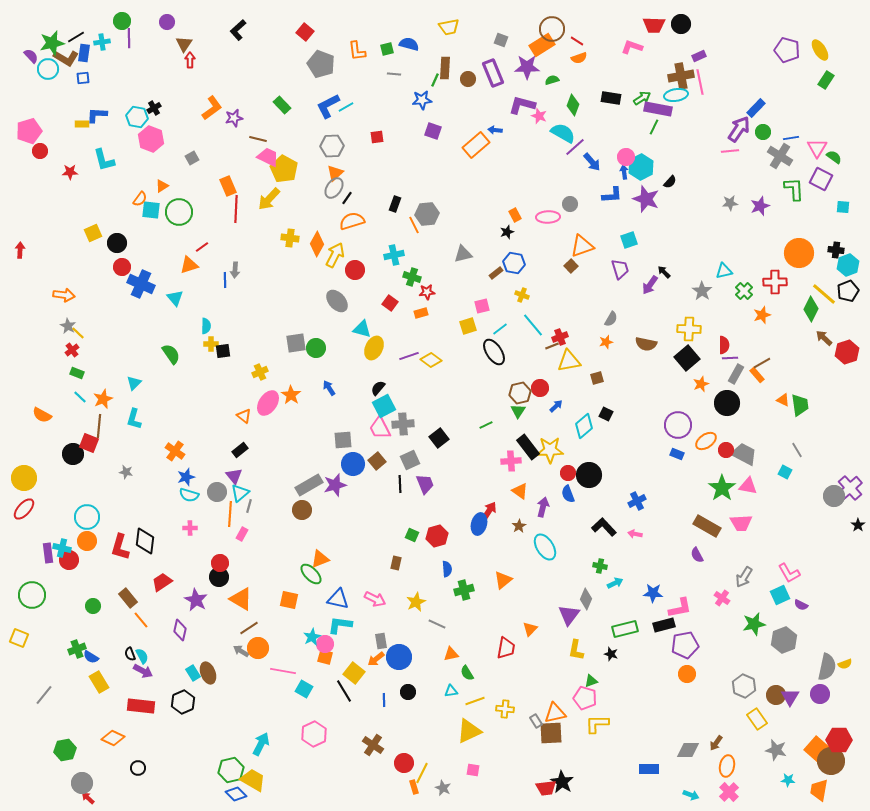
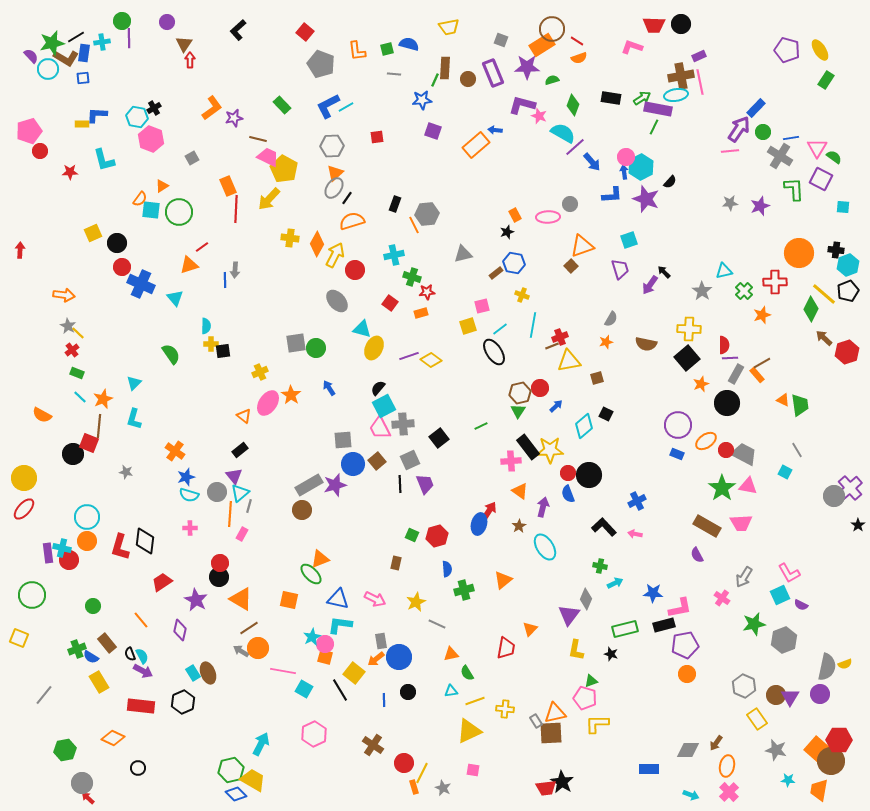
cyan line at (533, 325): rotated 50 degrees clockwise
green line at (486, 425): moved 5 px left, 1 px down
brown rectangle at (128, 598): moved 21 px left, 45 px down
black line at (344, 691): moved 4 px left, 1 px up
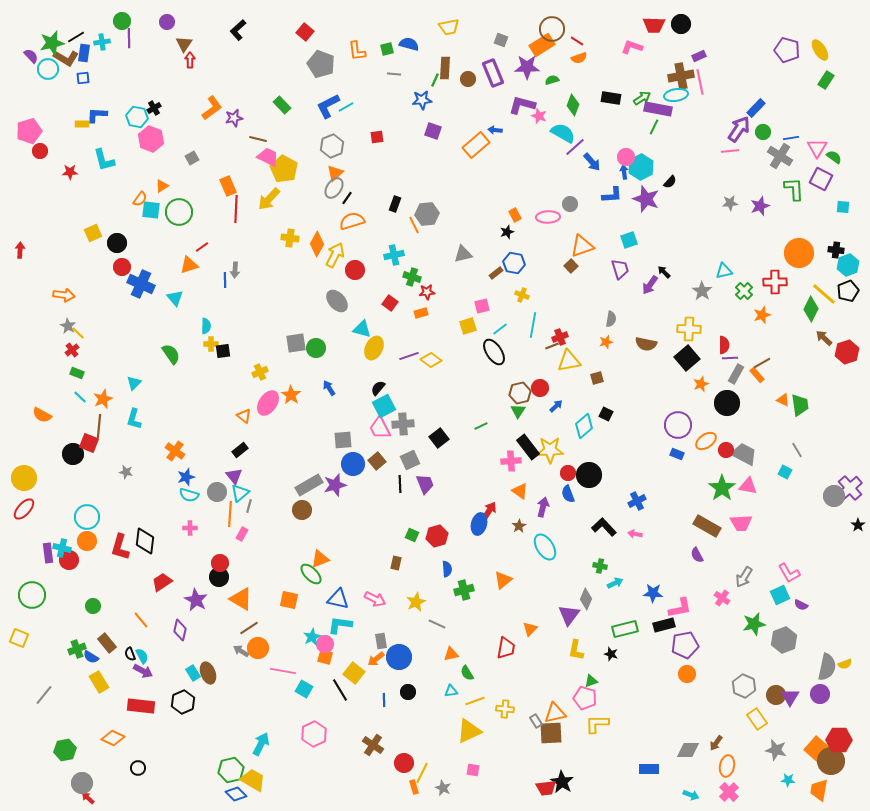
gray hexagon at (332, 146): rotated 20 degrees counterclockwise
gray semicircle at (611, 319): rotated 21 degrees counterclockwise
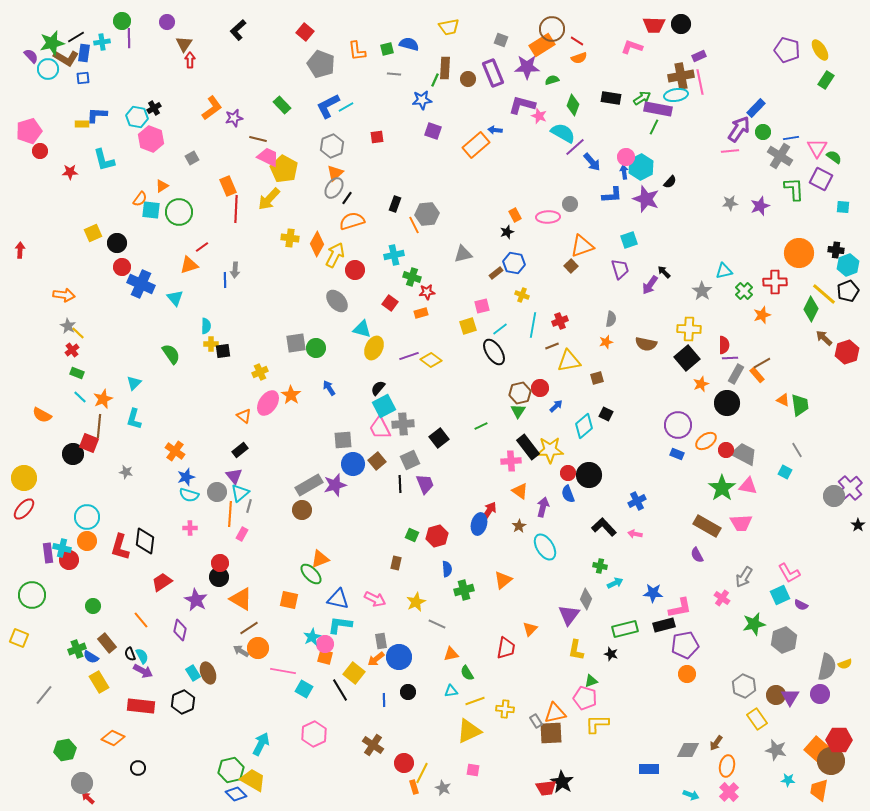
red cross at (560, 337): moved 16 px up
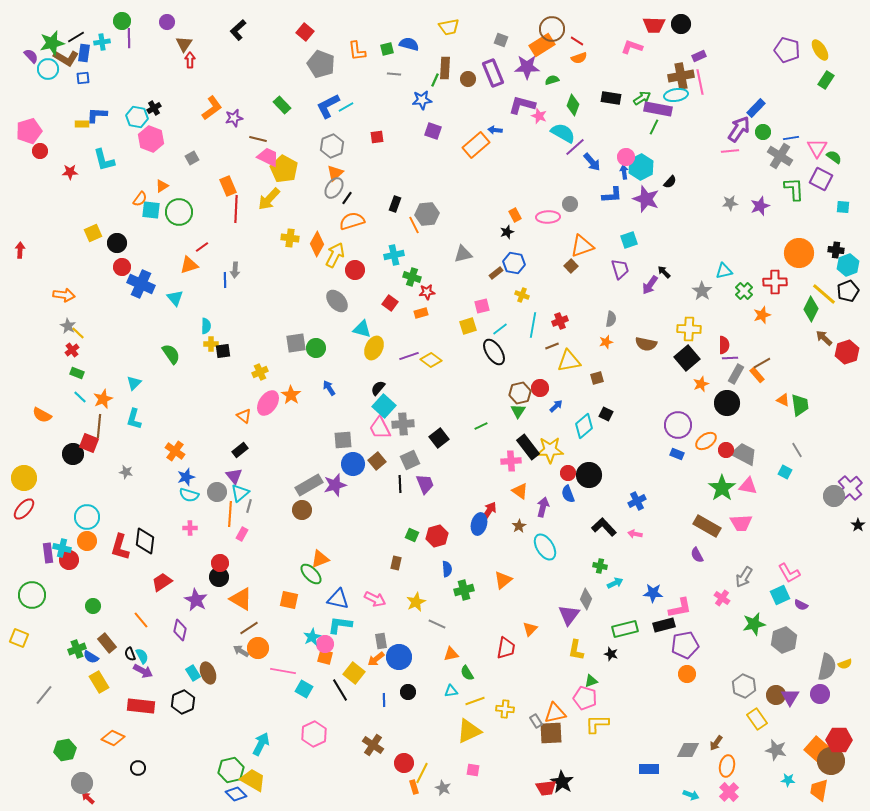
cyan square at (384, 406): rotated 20 degrees counterclockwise
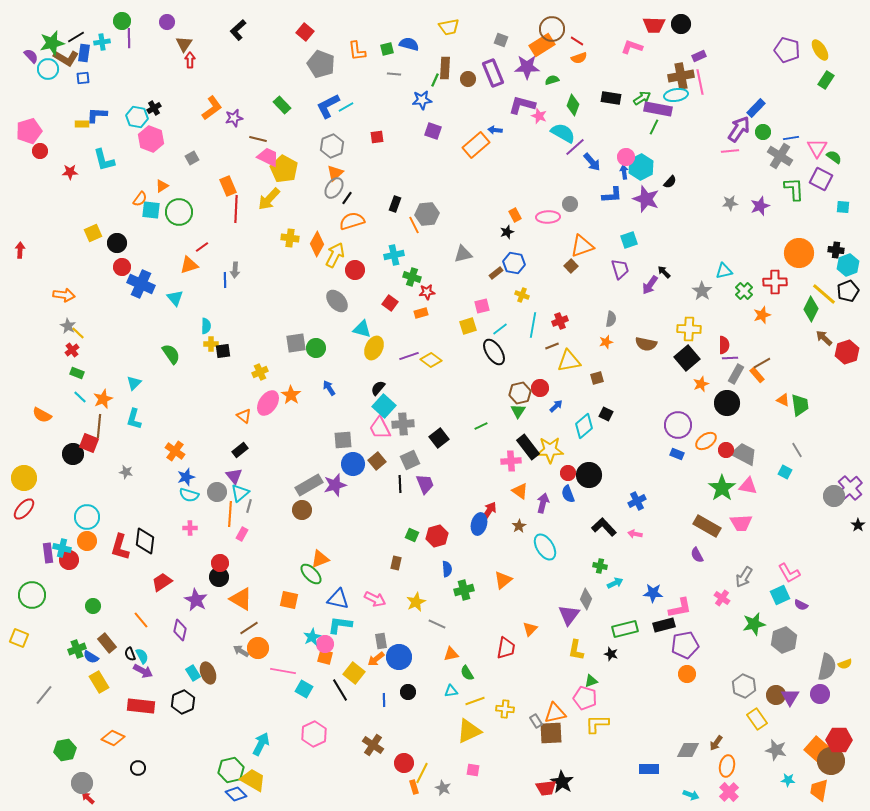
purple arrow at (543, 507): moved 4 px up
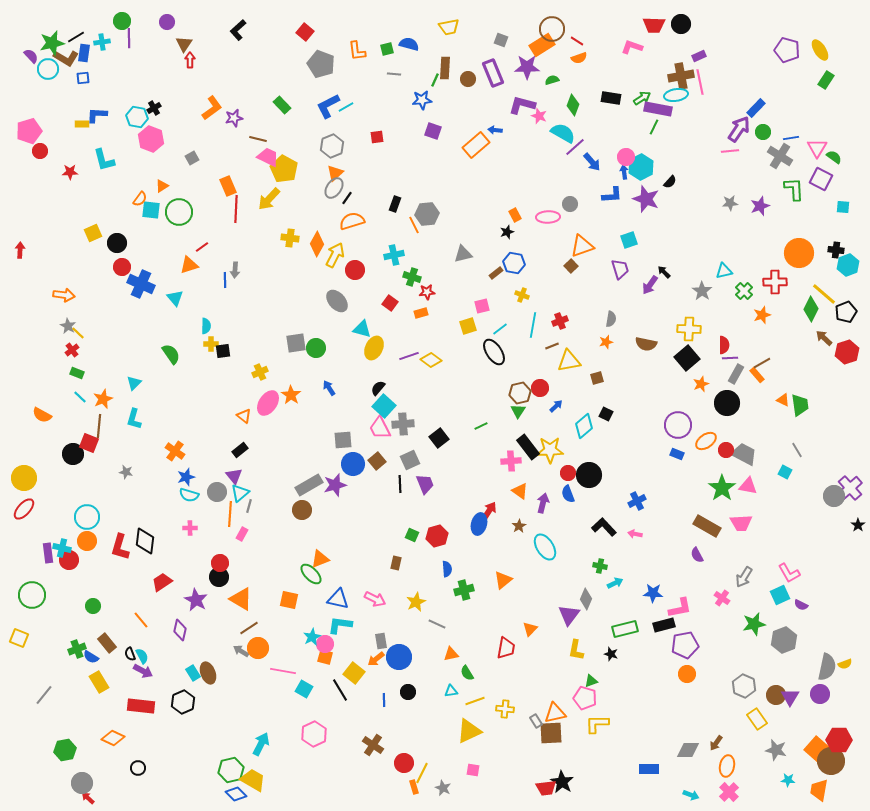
black pentagon at (848, 291): moved 2 px left, 21 px down
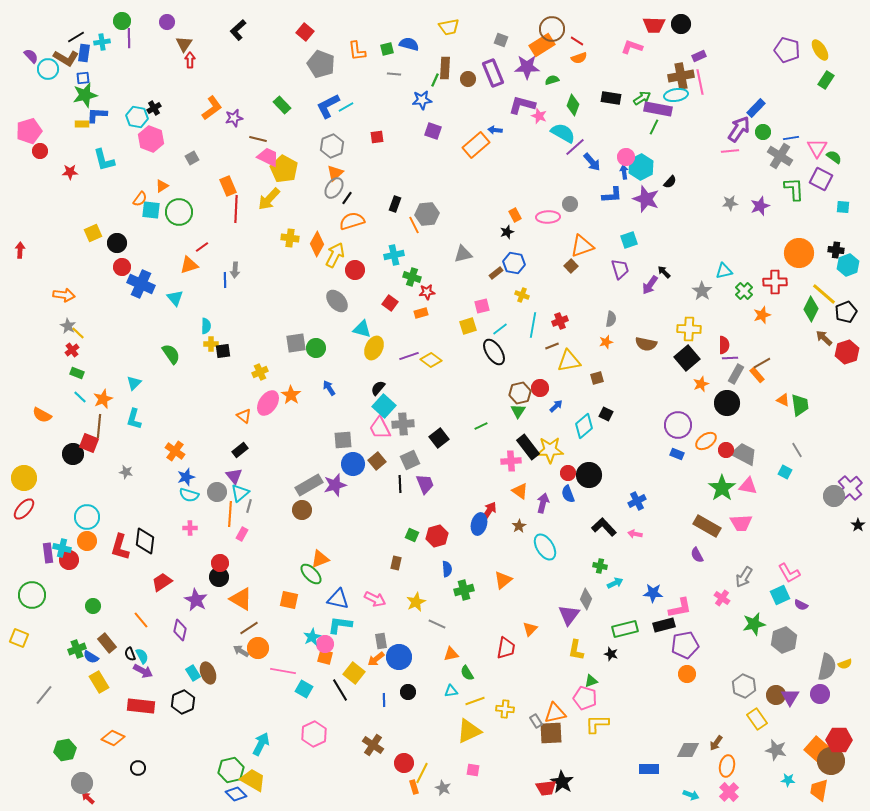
green star at (52, 43): moved 33 px right, 52 px down
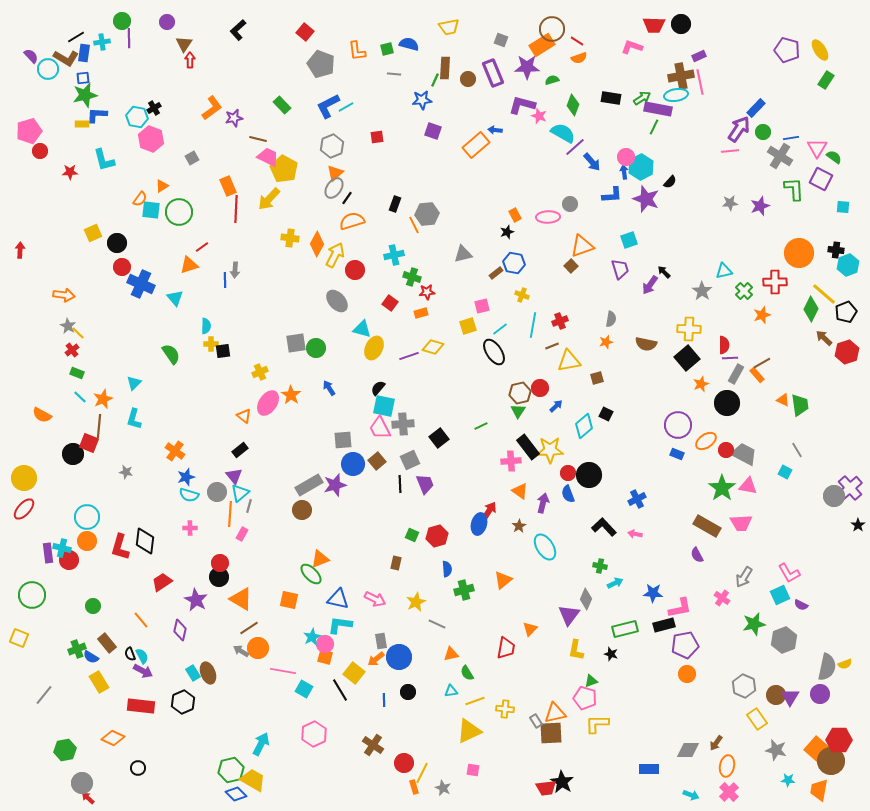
yellow diamond at (431, 360): moved 2 px right, 13 px up; rotated 20 degrees counterclockwise
cyan square at (384, 406): rotated 30 degrees counterclockwise
blue cross at (637, 501): moved 2 px up
